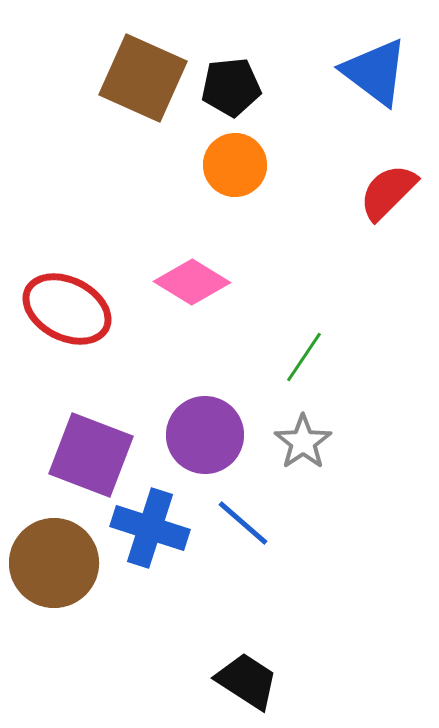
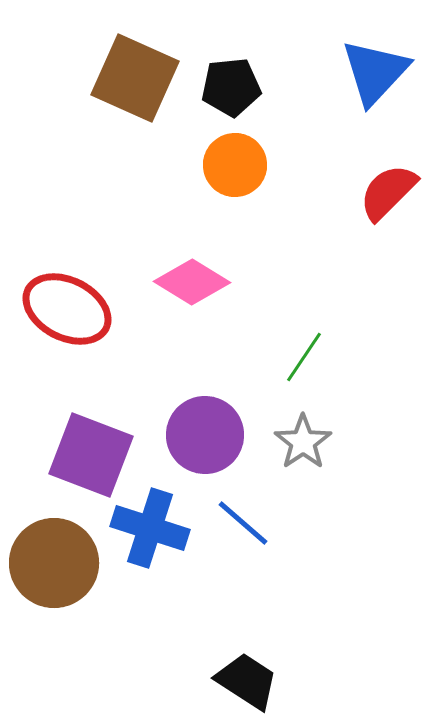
blue triangle: rotated 36 degrees clockwise
brown square: moved 8 px left
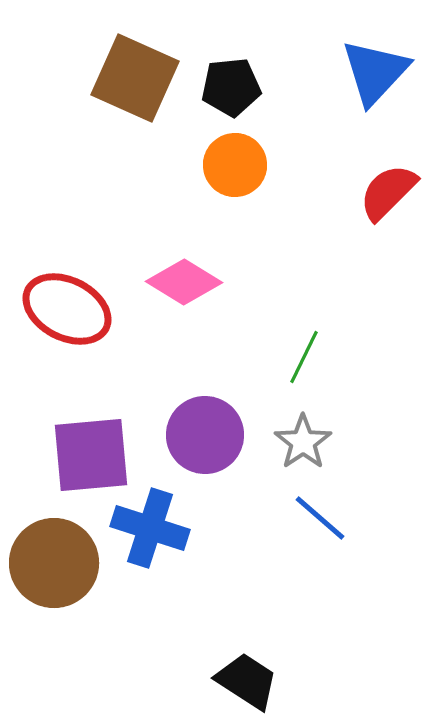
pink diamond: moved 8 px left
green line: rotated 8 degrees counterclockwise
purple square: rotated 26 degrees counterclockwise
blue line: moved 77 px right, 5 px up
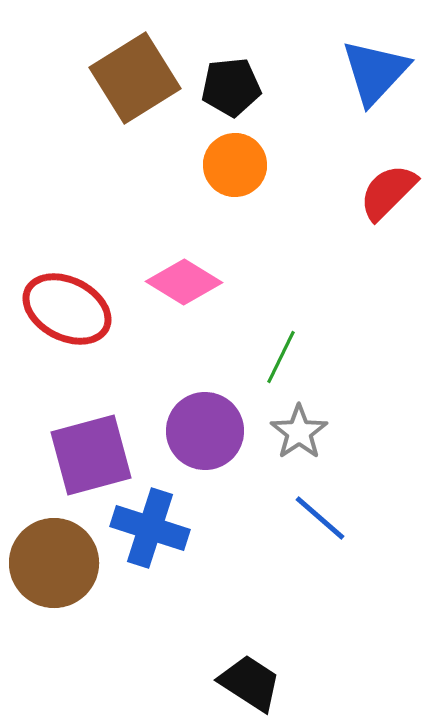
brown square: rotated 34 degrees clockwise
green line: moved 23 px left
purple circle: moved 4 px up
gray star: moved 4 px left, 10 px up
purple square: rotated 10 degrees counterclockwise
black trapezoid: moved 3 px right, 2 px down
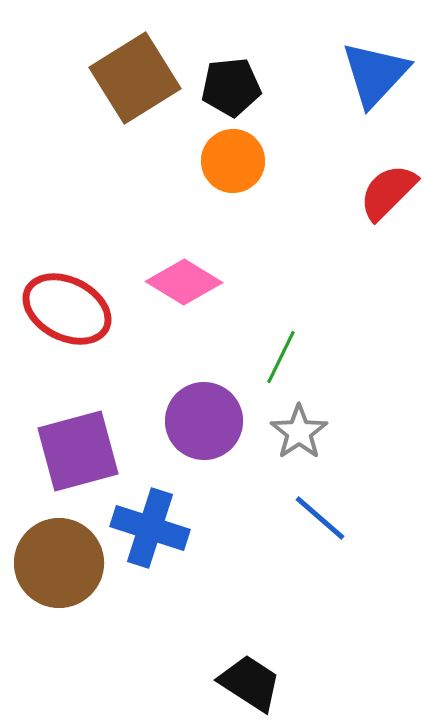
blue triangle: moved 2 px down
orange circle: moved 2 px left, 4 px up
purple circle: moved 1 px left, 10 px up
purple square: moved 13 px left, 4 px up
brown circle: moved 5 px right
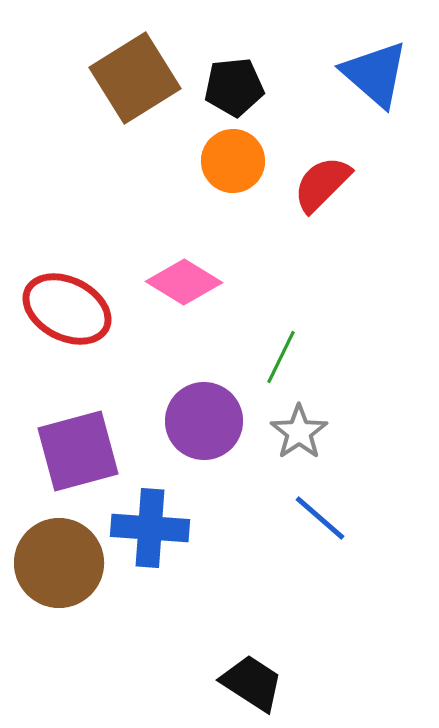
blue triangle: rotated 32 degrees counterclockwise
black pentagon: moved 3 px right
red semicircle: moved 66 px left, 8 px up
blue cross: rotated 14 degrees counterclockwise
black trapezoid: moved 2 px right
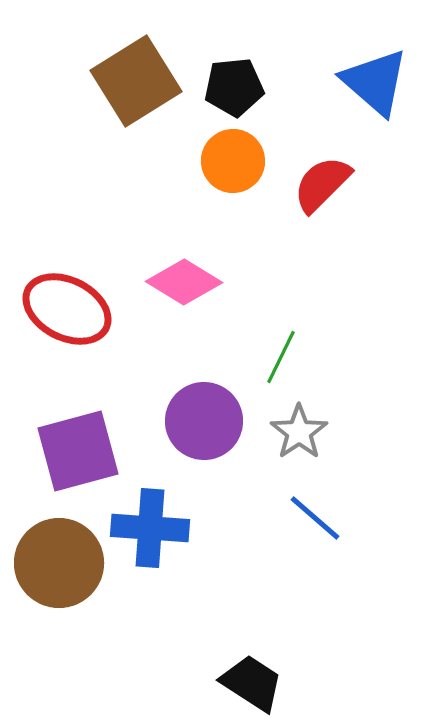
blue triangle: moved 8 px down
brown square: moved 1 px right, 3 px down
blue line: moved 5 px left
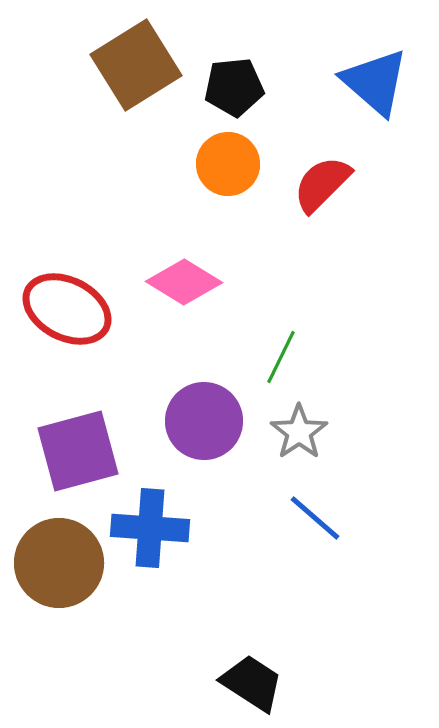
brown square: moved 16 px up
orange circle: moved 5 px left, 3 px down
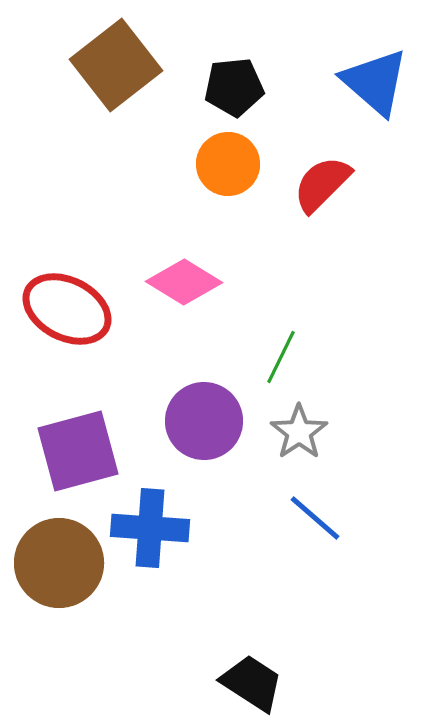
brown square: moved 20 px left; rotated 6 degrees counterclockwise
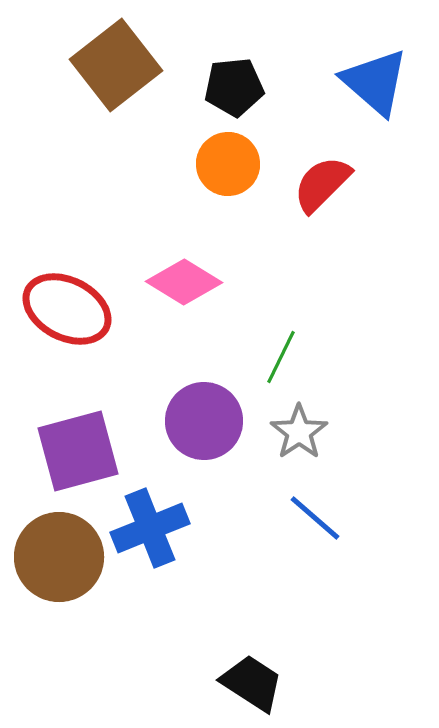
blue cross: rotated 26 degrees counterclockwise
brown circle: moved 6 px up
